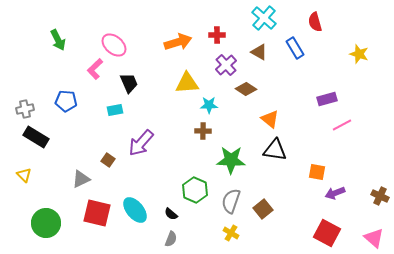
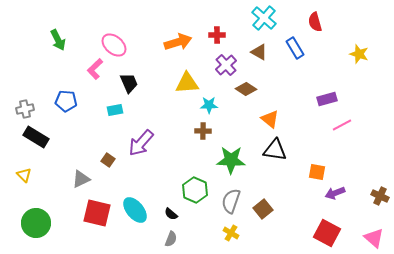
green circle at (46, 223): moved 10 px left
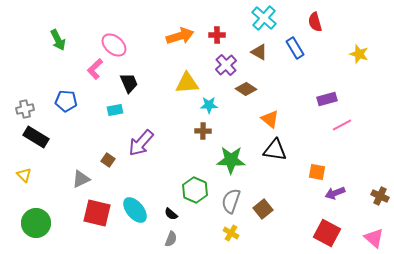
orange arrow at (178, 42): moved 2 px right, 6 px up
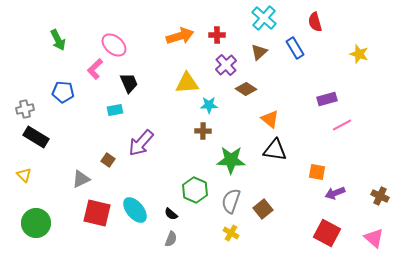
brown triangle at (259, 52): rotated 48 degrees clockwise
blue pentagon at (66, 101): moved 3 px left, 9 px up
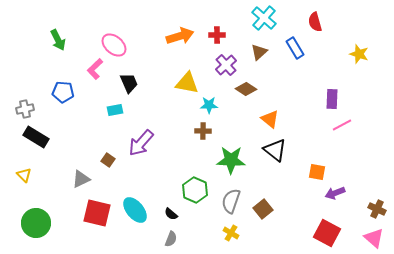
yellow triangle at (187, 83): rotated 15 degrees clockwise
purple rectangle at (327, 99): moved 5 px right; rotated 72 degrees counterclockwise
black triangle at (275, 150): rotated 30 degrees clockwise
brown cross at (380, 196): moved 3 px left, 13 px down
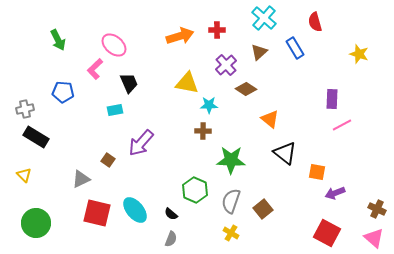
red cross at (217, 35): moved 5 px up
black triangle at (275, 150): moved 10 px right, 3 px down
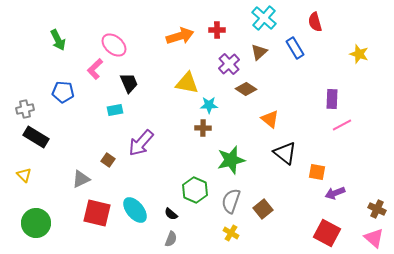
purple cross at (226, 65): moved 3 px right, 1 px up
brown cross at (203, 131): moved 3 px up
green star at (231, 160): rotated 16 degrees counterclockwise
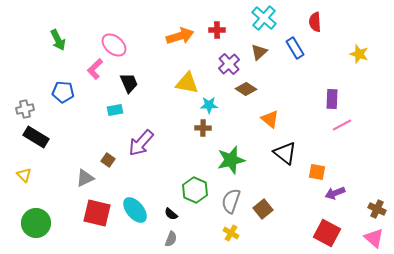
red semicircle at (315, 22): rotated 12 degrees clockwise
gray triangle at (81, 179): moved 4 px right, 1 px up
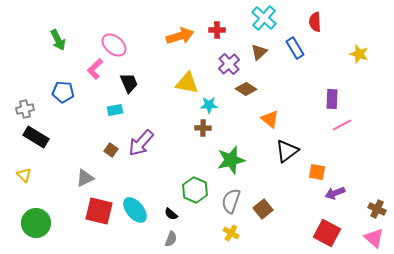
black triangle at (285, 153): moved 2 px right, 2 px up; rotated 45 degrees clockwise
brown square at (108, 160): moved 3 px right, 10 px up
red square at (97, 213): moved 2 px right, 2 px up
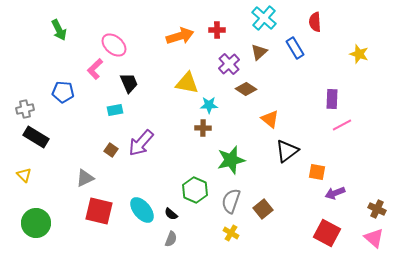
green arrow at (58, 40): moved 1 px right, 10 px up
cyan ellipse at (135, 210): moved 7 px right
